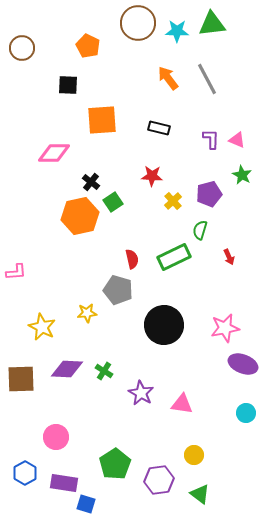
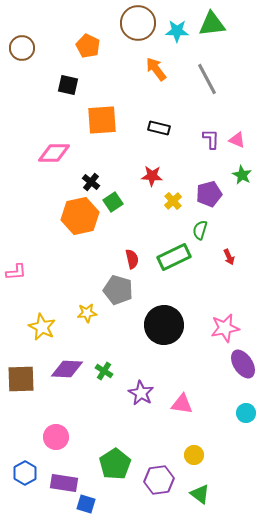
orange arrow at (168, 78): moved 12 px left, 9 px up
black square at (68, 85): rotated 10 degrees clockwise
purple ellipse at (243, 364): rotated 36 degrees clockwise
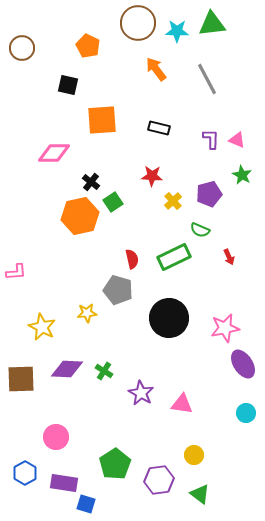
green semicircle at (200, 230): rotated 84 degrees counterclockwise
black circle at (164, 325): moved 5 px right, 7 px up
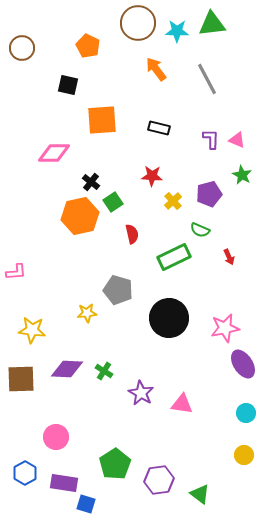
red semicircle at (132, 259): moved 25 px up
yellow star at (42, 327): moved 10 px left, 3 px down; rotated 20 degrees counterclockwise
yellow circle at (194, 455): moved 50 px right
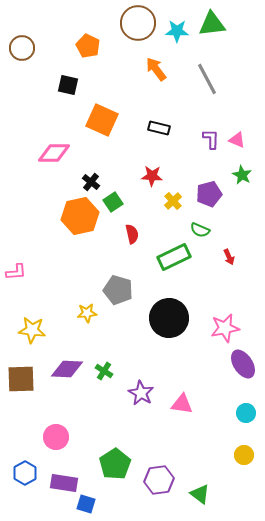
orange square at (102, 120): rotated 28 degrees clockwise
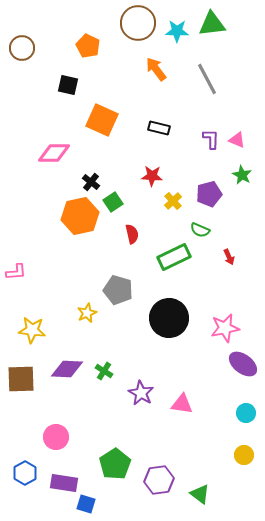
yellow star at (87, 313): rotated 18 degrees counterclockwise
purple ellipse at (243, 364): rotated 20 degrees counterclockwise
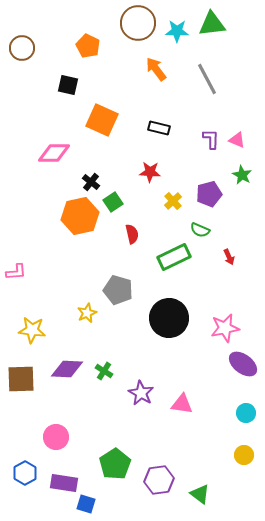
red star at (152, 176): moved 2 px left, 4 px up
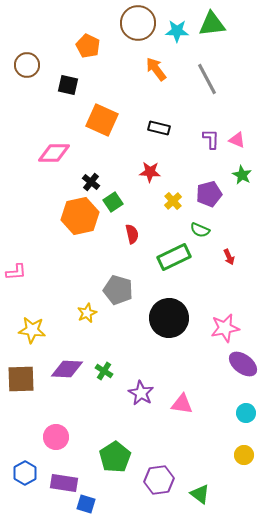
brown circle at (22, 48): moved 5 px right, 17 px down
green pentagon at (115, 464): moved 7 px up
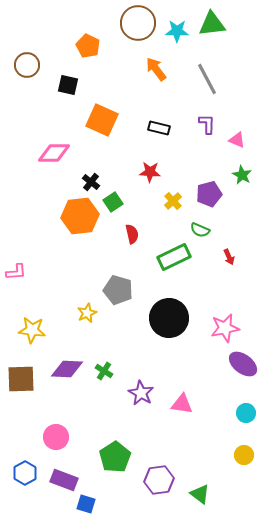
purple L-shape at (211, 139): moved 4 px left, 15 px up
orange hexagon at (80, 216): rotated 6 degrees clockwise
purple rectangle at (64, 483): moved 3 px up; rotated 12 degrees clockwise
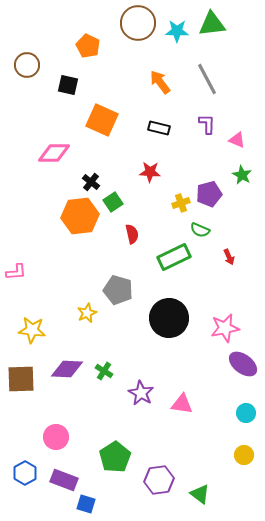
orange arrow at (156, 69): moved 4 px right, 13 px down
yellow cross at (173, 201): moved 8 px right, 2 px down; rotated 24 degrees clockwise
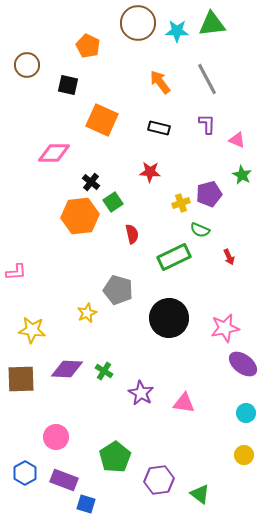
pink triangle at (182, 404): moved 2 px right, 1 px up
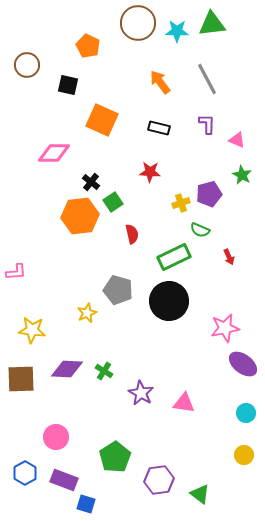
black circle at (169, 318): moved 17 px up
